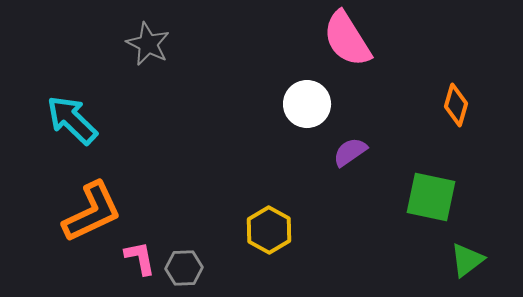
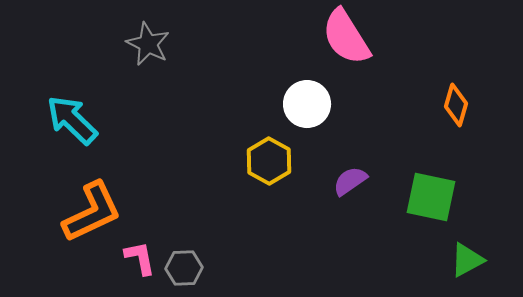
pink semicircle: moved 1 px left, 2 px up
purple semicircle: moved 29 px down
yellow hexagon: moved 69 px up
green triangle: rotated 9 degrees clockwise
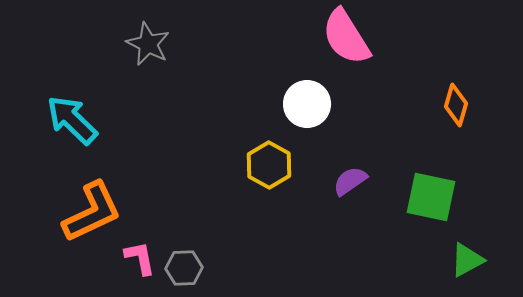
yellow hexagon: moved 4 px down
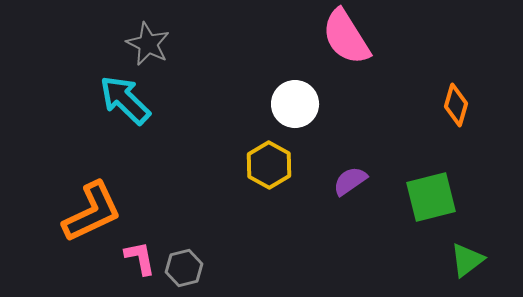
white circle: moved 12 px left
cyan arrow: moved 53 px right, 20 px up
green square: rotated 26 degrees counterclockwise
green triangle: rotated 9 degrees counterclockwise
gray hexagon: rotated 12 degrees counterclockwise
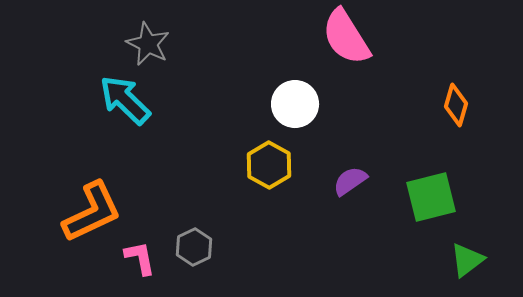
gray hexagon: moved 10 px right, 21 px up; rotated 12 degrees counterclockwise
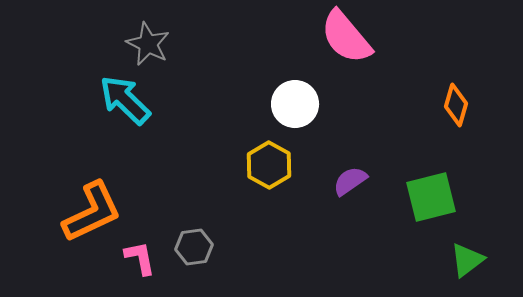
pink semicircle: rotated 8 degrees counterclockwise
gray hexagon: rotated 18 degrees clockwise
